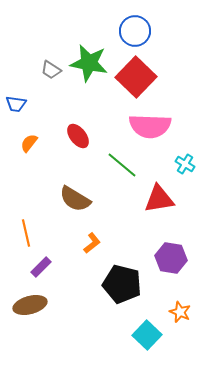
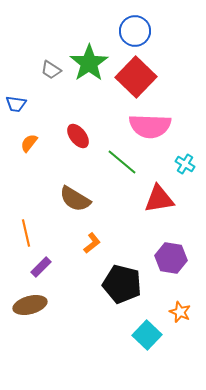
green star: rotated 27 degrees clockwise
green line: moved 3 px up
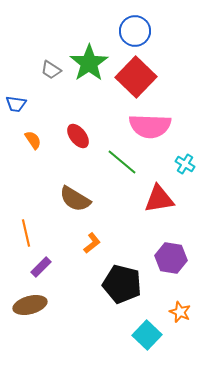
orange semicircle: moved 4 px right, 3 px up; rotated 108 degrees clockwise
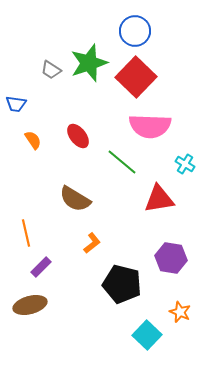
green star: rotated 15 degrees clockwise
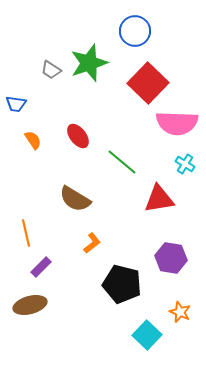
red square: moved 12 px right, 6 px down
pink semicircle: moved 27 px right, 3 px up
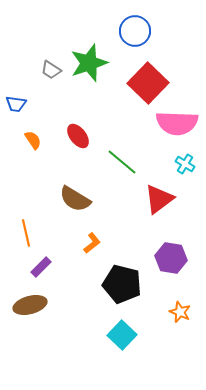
red triangle: rotated 28 degrees counterclockwise
cyan square: moved 25 px left
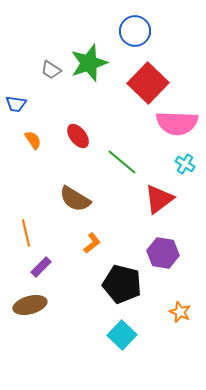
purple hexagon: moved 8 px left, 5 px up
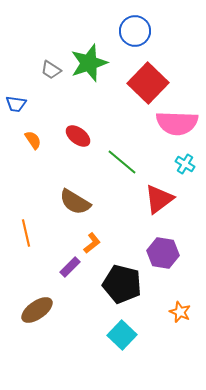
red ellipse: rotated 15 degrees counterclockwise
brown semicircle: moved 3 px down
purple rectangle: moved 29 px right
brown ellipse: moved 7 px right, 5 px down; rotated 20 degrees counterclockwise
